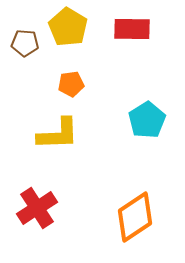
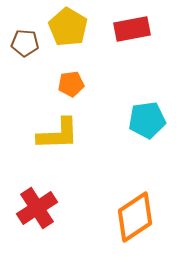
red rectangle: rotated 12 degrees counterclockwise
cyan pentagon: rotated 24 degrees clockwise
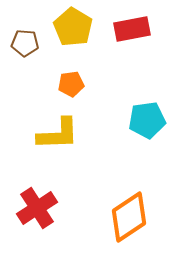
yellow pentagon: moved 5 px right
orange diamond: moved 6 px left
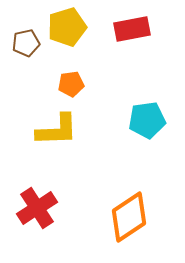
yellow pentagon: moved 6 px left; rotated 24 degrees clockwise
brown pentagon: moved 1 px right; rotated 16 degrees counterclockwise
yellow L-shape: moved 1 px left, 4 px up
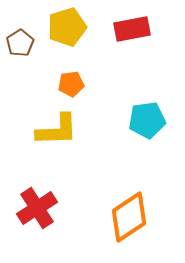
brown pentagon: moved 6 px left; rotated 20 degrees counterclockwise
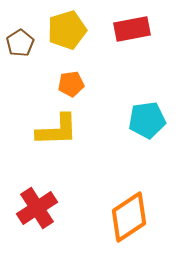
yellow pentagon: moved 3 px down
